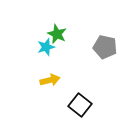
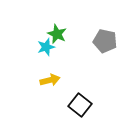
gray pentagon: moved 6 px up
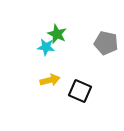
gray pentagon: moved 1 px right, 2 px down
cyan star: rotated 24 degrees clockwise
black square: moved 14 px up; rotated 15 degrees counterclockwise
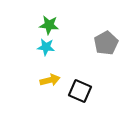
green star: moved 8 px left, 9 px up; rotated 18 degrees counterclockwise
gray pentagon: rotated 30 degrees clockwise
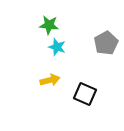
cyan star: moved 11 px right; rotated 12 degrees clockwise
black square: moved 5 px right, 3 px down
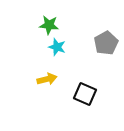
yellow arrow: moved 3 px left, 1 px up
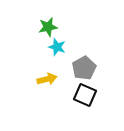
green star: moved 1 px left, 2 px down; rotated 18 degrees counterclockwise
gray pentagon: moved 22 px left, 25 px down
black square: moved 1 px down
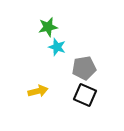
gray pentagon: rotated 20 degrees clockwise
yellow arrow: moved 9 px left, 12 px down
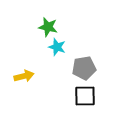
green star: rotated 24 degrees clockwise
yellow arrow: moved 14 px left, 15 px up
black square: moved 1 px down; rotated 25 degrees counterclockwise
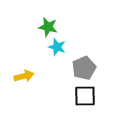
gray pentagon: rotated 15 degrees counterclockwise
